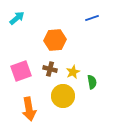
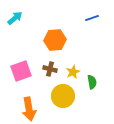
cyan arrow: moved 2 px left
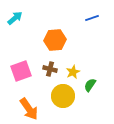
green semicircle: moved 2 px left, 3 px down; rotated 136 degrees counterclockwise
orange arrow: rotated 25 degrees counterclockwise
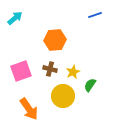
blue line: moved 3 px right, 3 px up
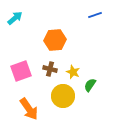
yellow star: rotated 24 degrees counterclockwise
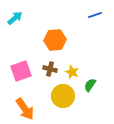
yellow star: moved 1 px left
orange arrow: moved 4 px left
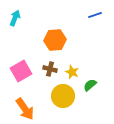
cyan arrow: rotated 28 degrees counterclockwise
pink square: rotated 10 degrees counterclockwise
green semicircle: rotated 16 degrees clockwise
